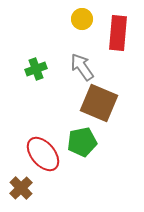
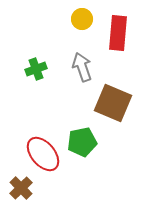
gray arrow: rotated 16 degrees clockwise
brown square: moved 14 px right
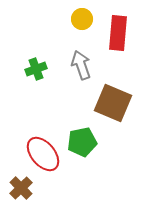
gray arrow: moved 1 px left, 2 px up
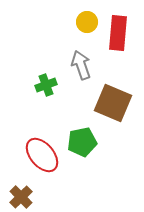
yellow circle: moved 5 px right, 3 px down
green cross: moved 10 px right, 16 px down
red ellipse: moved 1 px left, 1 px down
brown cross: moved 9 px down
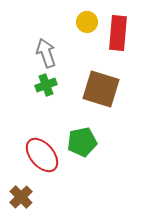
gray arrow: moved 35 px left, 12 px up
brown square: moved 12 px left, 14 px up; rotated 6 degrees counterclockwise
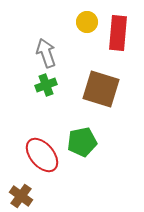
brown cross: moved 1 px up; rotated 10 degrees counterclockwise
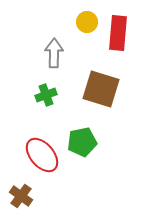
gray arrow: moved 8 px right; rotated 20 degrees clockwise
green cross: moved 10 px down
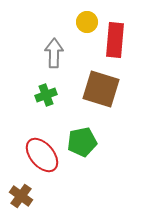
red rectangle: moved 3 px left, 7 px down
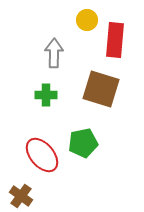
yellow circle: moved 2 px up
green cross: rotated 20 degrees clockwise
green pentagon: moved 1 px right, 1 px down
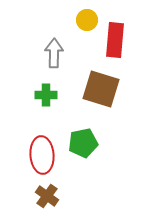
red ellipse: rotated 36 degrees clockwise
brown cross: moved 26 px right
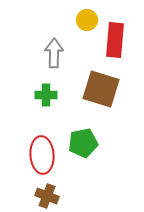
brown cross: rotated 15 degrees counterclockwise
